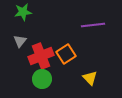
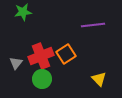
gray triangle: moved 4 px left, 22 px down
yellow triangle: moved 9 px right, 1 px down
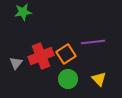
purple line: moved 17 px down
green circle: moved 26 px right
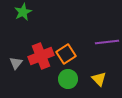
green star: rotated 18 degrees counterclockwise
purple line: moved 14 px right
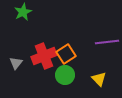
red cross: moved 3 px right
green circle: moved 3 px left, 4 px up
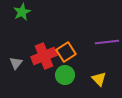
green star: moved 1 px left
orange square: moved 2 px up
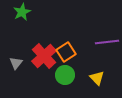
red cross: rotated 20 degrees counterclockwise
yellow triangle: moved 2 px left, 1 px up
